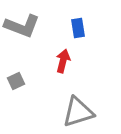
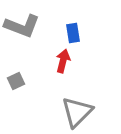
blue rectangle: moved 5 px left, 5 px down
gray triangle: moved 1 px left; rotated 28 degrees counterclockwise
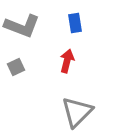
blue rectangle: moved 2 px right, 10 px up
red arrow: moved 4 px right
gray square: moved 14 px up
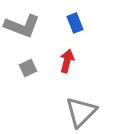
blue rectangle: rotated 12 degrees counterclockwise
gray square: moved 12 px right, 1 px down
gray triangle: moved 4 px right
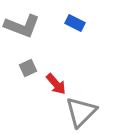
blue rectangle: rotated 42 degrees counterclockwise
red arrow: moved 11 px left, 23 px down; rotated 125 degrees clockwise
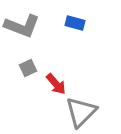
blue rectangle: rotated 12 degrees counterclockwise
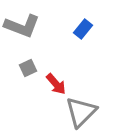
blue rectangle: moved 8 px right, 6 px down; rotated 66 degrees counterclockwise
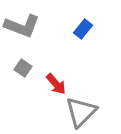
gray square: moved 5 px left; rotated 30 degrees counterclockwise
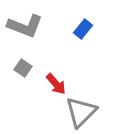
gray L-shape: moved 3 px right
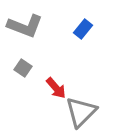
red arrow: moved 4 px down
